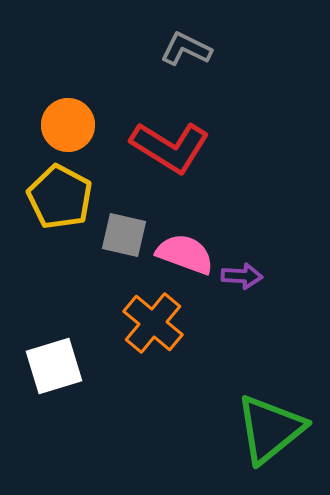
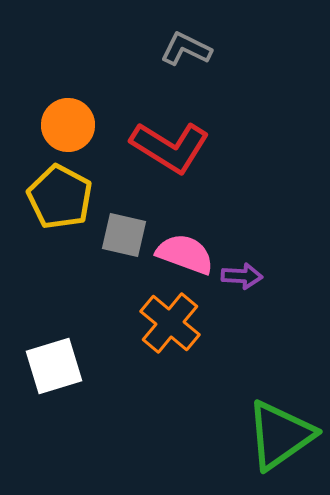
orange cross: moved 17 px right
green triangle: moved 10 px right, 6 px down; rotated 4 degrees clockwise
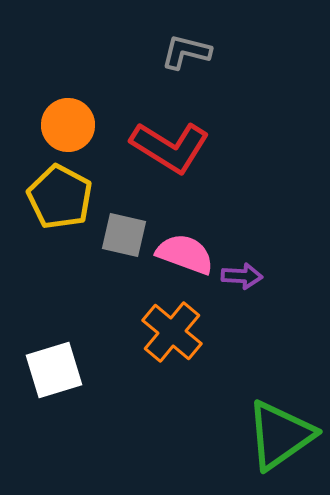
gray L-shape: moved 3 px down; rotated 12 degrees counterclockwise
orange cross: moved 2 px right, 9 px down
white square: moved 4 px down
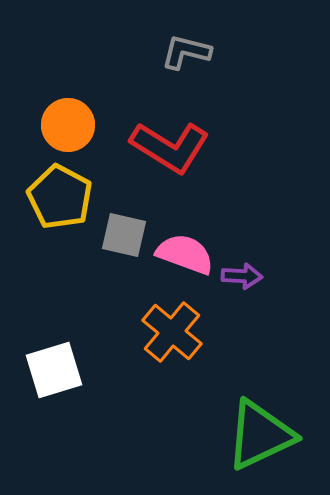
green triangle: moved 20 px left; rotated 10 degrees clockwise
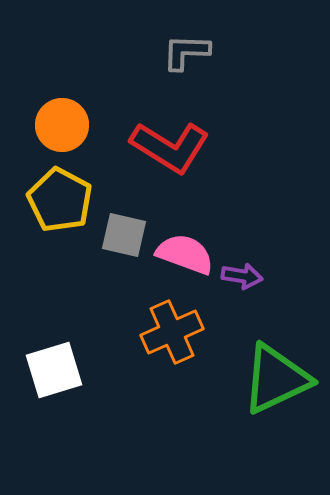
gray L-shape: rotated 12 degrees counterclockwise
orange circle: moved 6 px left
yellow pentagon: moved 3 px down
purple arrow: rotated 6 degrees clockwise
orange cross: rotated 26 degrees clockwise
green triangle: moved 16 px right, 56 px up
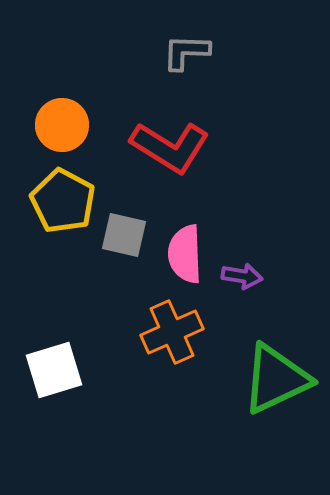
yellow pentagon: moved 3 px right, 1 px down
pink semicircle: rotated 112 degrees counterclockwise
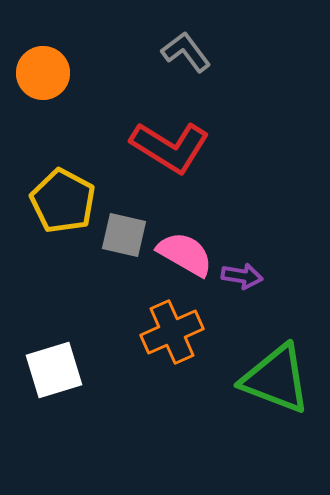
gray L-shape: rotated 51 degrees clockwise
orange circle: moved 19 px left, 52 px up
pink semicircle: rotated 122 degrees clockwise
green triangle: rotated 46 degrees clockwise
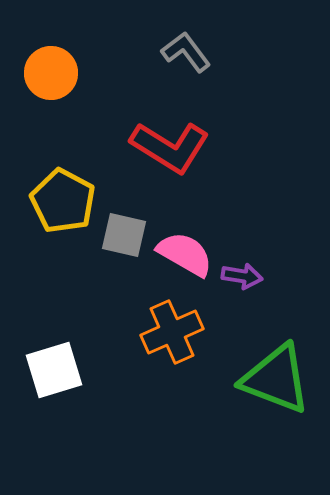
orange circle: moved 8 px right
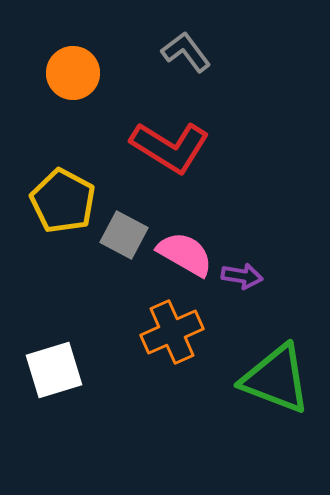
orange circle: moved 22 px right
gray square: rotated 15 degrees clockwise
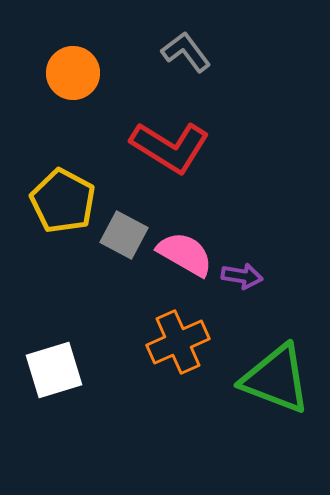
orange cross: moved 6 px right, 10 px down
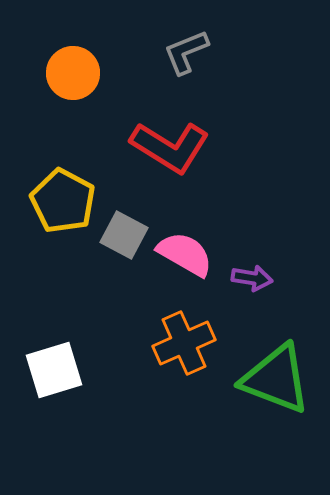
gray L-shape: rotated 75 degrees counterclockwise
purple arrow: moved 10 px right, 2 px down
orange cross: moved 6 px right, 1 px down
